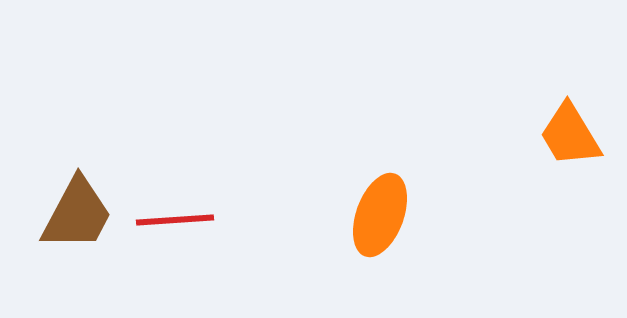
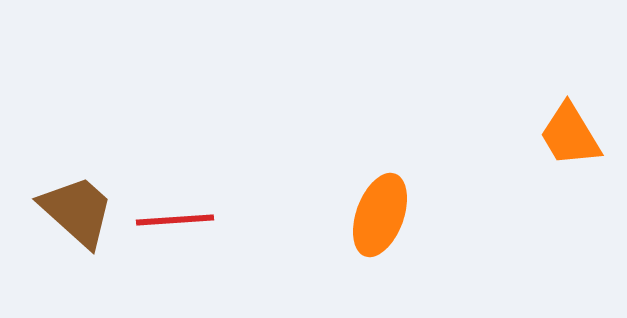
brown trapezoid: moved 3 px up; rotated 76 degrees counterclockwise
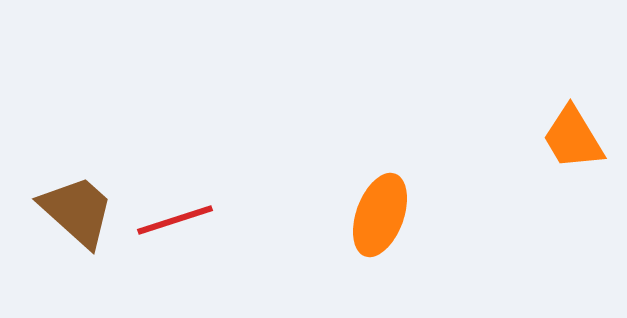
orange trapezoid: moved 3 px right, 3 px down
red line: rotated 14 degrees counterclockwise
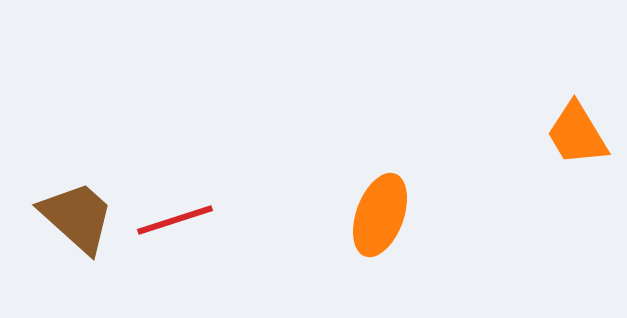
orange trapezoid: moved 4 px right, 4 px up
brown trapezoid: moved 6 px down
